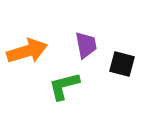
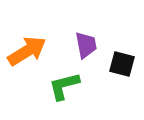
orange arrow: rotated 15 degrees counterclockwise
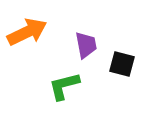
orange arrow: moved 19 px up; rotated 6 degrees clockwise
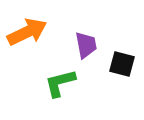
green L-shape: moved 4 px left, 3 px up
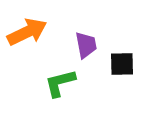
black square: rotated 16 degrees counterclockwise
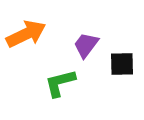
orange arrow: moved 1 px left, 2 px down
purple trapezoid: rotated 132 degrees counterclockwise
